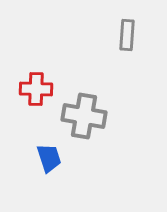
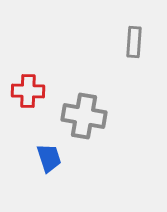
gray rectangle: moved 7 px right, 7 px down
red cross: moved 8 px left, 2 px down
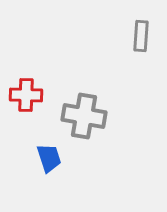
gray rectangle: moved 7 px right, 6 px up
red cross: moved 2 px left, 4 px down
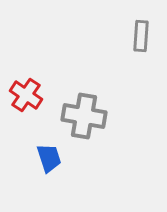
red cross: rotated 32 degrees clockwise
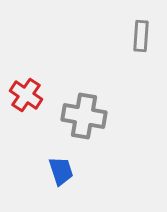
blue trapezoid: moved 12 px right, 13 px down
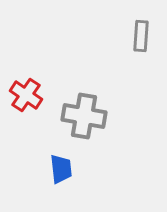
blue trapezoid: moved 2 px up; rotated 12 degrees clockwise
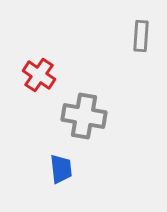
red cross: moved 13 px right, 20 px up
